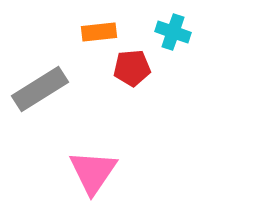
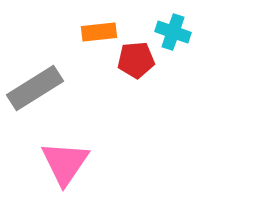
red pentagon: moved 4 px right, 8 px up
gray rectangle: moved 5 px left, 1 px up
pink triangle: moved 28 px left, 9 px up
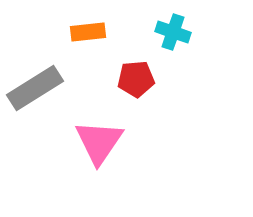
orange rectangle: moved 11 px left
red pentagon: moved 19 px down
pink triangle: moved 34 px right, 21 px up
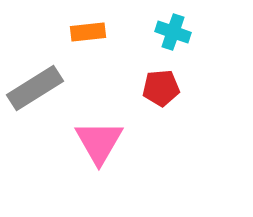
red pentagon: moved 25 px right, 9 px down
pink triangle: rotated 4 degrees counterclockwise
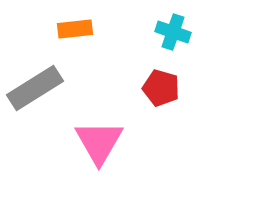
orange rectangle: moved 13 px left, 3 px up
red pentagon: rotated 21 degrees clockwise
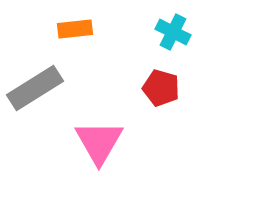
cyan cross: rotated 8 degrees clockwise
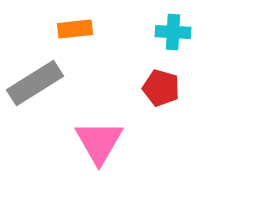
cyan cross: rotated 24 degrees counterclockwise
gray rectangle: moved 5 px up
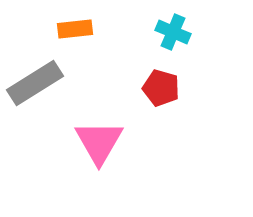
cyan cross: rotated 20 degrees clockwise
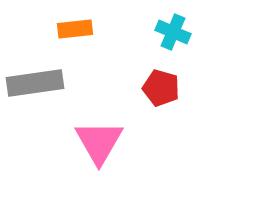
gray rectangle: rotated 24 degrees clockwise
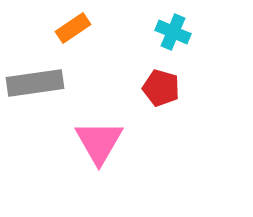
orange rectangle: moved 2 px left, 1 px up; rotated 28 degrees counterclockwise
